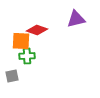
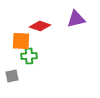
red diamond: moved 3 px right, 4 px up
green cross: moved 2 px right
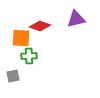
orange square: moved 3 px up
gray square: moved 1 px right
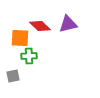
purple triangle: moved 8 px left, 5 px down
red diamond: rotated 25 degrees clockwise
orange square: moved 1 px left
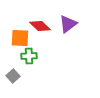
purple triangle: rotated 24 degrees counterclockwise
gray square: rotated 32 degrees counterclockwise
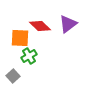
green cross: rotated 28 degrees counterclockwise
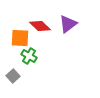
green cross: rotated 28 degrees counterclockwise
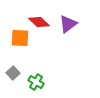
red diamond: moved 1 px left, 4 px up
green cross: moved 7 px right, 26 px down
gray square: moved 3 px up
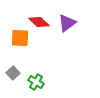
purple triangle: moved 1 px left, 1 px up
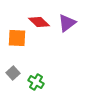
orange square: moved 3 px left
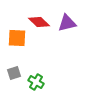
purple triangle: rotated 24 degrees clockwise
gray square: moved 1 px right; rotated 24 degrees clockwise
